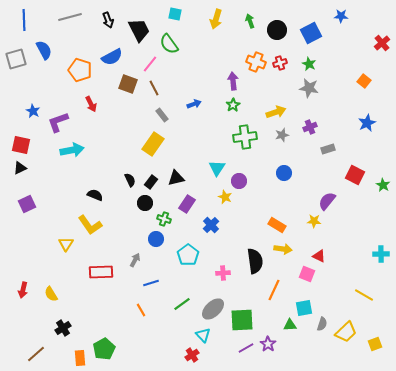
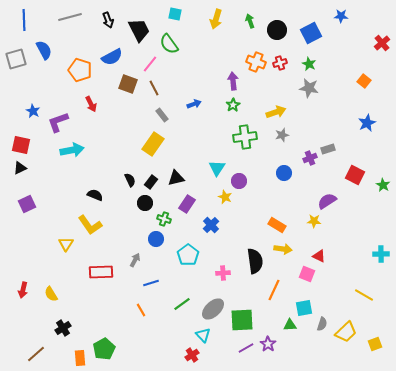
purple cross at (310, 127): moved 31 px down
purple semicircle at (327, 201): rotated 18 degrees clockwise
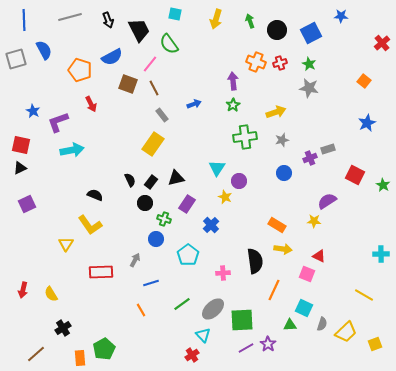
gray star at (282, 135): moved 5 px down
cyan square at (304, 308): rotated 36 degrees clockwise
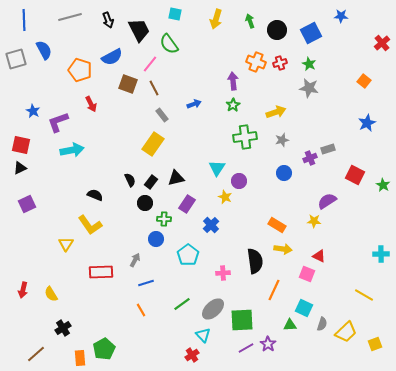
green cross at (164, 219): rotated 16 degrees counterclockwise
blue line at (151, 283): moved 5 px left
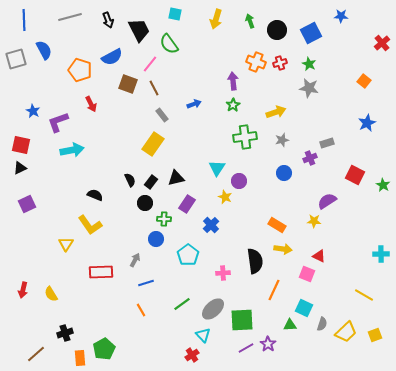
gray rectangle at (328, 149): moved 1 px left, 6 px up
black cross at (63, 328): moved 2 px right, 5 px down; rotated 14 degrees clockwise
yellow square at (375, 344): moved 9 px up
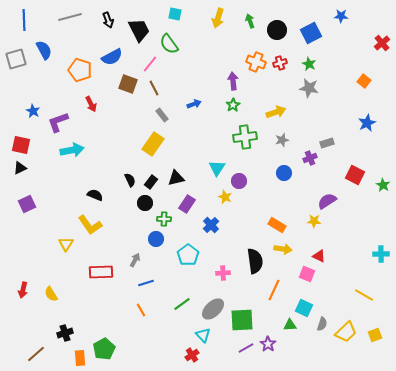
yellow arrow at (216, 19): moved 2 px right, 1 px up
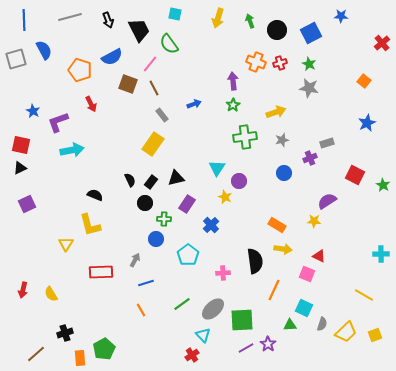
yellow L-shape at (90, 225): rotated 20 degrees clockwise
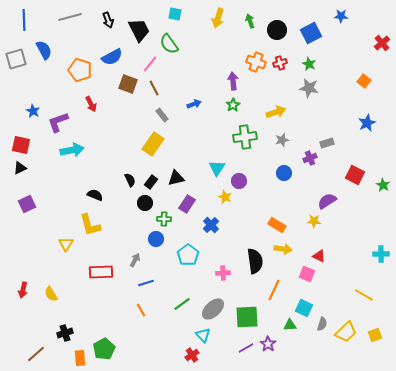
green square at (242, 320): moved 5 px right, 3 px up
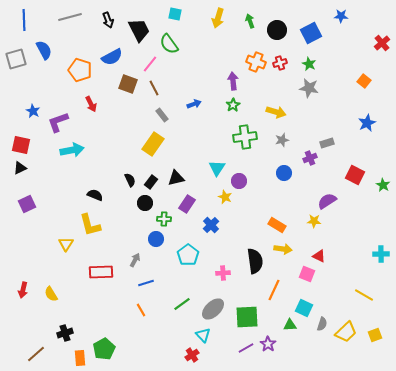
yellow arrow at (276, 112): rotated 36 degrees clockwise
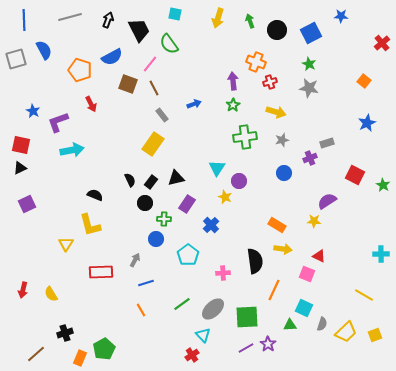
black arrow at (108, 20): rotated 140 degrees counterclockwise
red cross at (280, 63): moved 10 px left, 19 px down
orange rectangle at (80, 358): rotated 28 degrees clockwise
